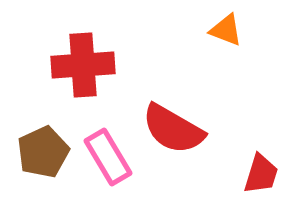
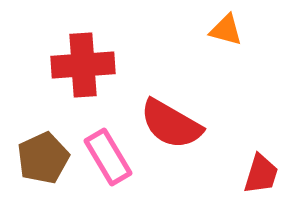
orange triangle: rotated 6 degrees counterclockwise
red semicircle: moved 2 px left, 5 px up
brown pentagon: moved 6 px down
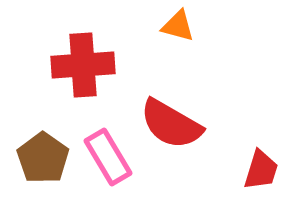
orange triangle: moved 48 px left, 4 px up
brown pentagon: rotated 12 degrees counterclockwise
red trapezoid: moved 4 px up
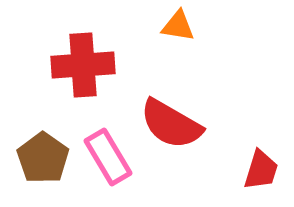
orange triangle: rotated 6 degrees counterclockwise
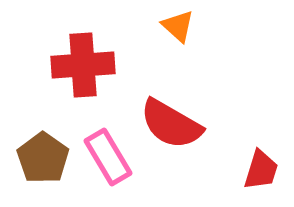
orange triangle: rotated 33 degrees clockwise
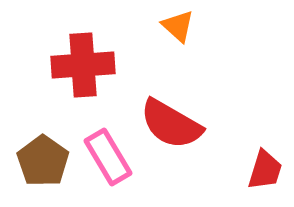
brown pentagon: moved 3 px down
red trapezoid: moved 4 px right
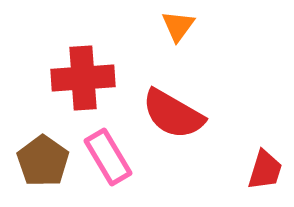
orange triangle: rotated 24 degrees clockwise
red cross: moved 13 px down
red semicircle: moved 2 px right, 10 px up
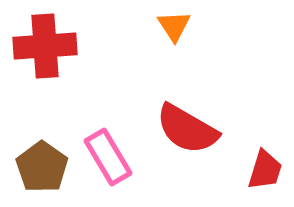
orange triangle: moved 4 px left; rotated 9 degrees counterclockwise
red cross: moved 38 px left, 32 px up
red semicircle: moved 14 px right, 15 px down
brown pentagon: moved 1 px left, 6 px down
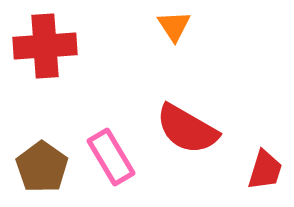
pink rectangle: moved 3 px right
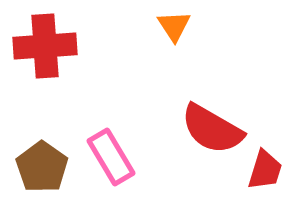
red semicircle: moved 25 px right
